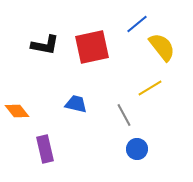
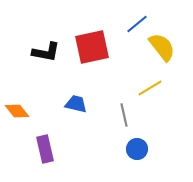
black L-shape: moved 1 px right, 7 px down
gray line: rotated 15 degrees clockwise
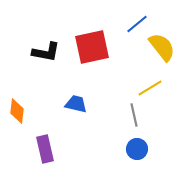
orange diamond: rotated 45 degrees clockwise
gray line: moved 10 px right
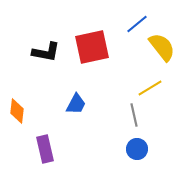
blue trapezoid: rotated 105 degrees clockwise
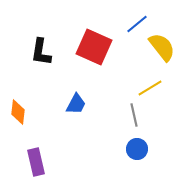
red square: moved 2 px right; rotated 36 degrees clockwise
black L-shape: moved 5 px left; rotated 88 degrees clockwise
orange diamond: moved 1 px right, 1 px down
purple rectangle: moved 9 px left, 13 px down
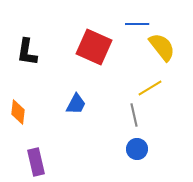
blue line: rotated 40 degrees clockwise
black L-shape: moved 14 px left
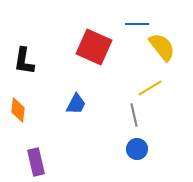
black L-shape: moved 3 px left, 9 px down
orange diamond: moved 2 px up
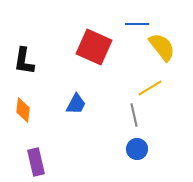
orange diamond: moved 5 px right
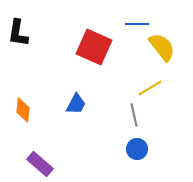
black L-shape: moved 6 px left, 28 px up
purple rectangle: moved 4 px right, 2 px down; rotated 36 degrees counterclockwise
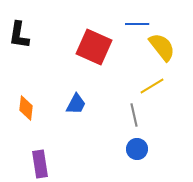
black L-shape: moved 1 px right, 2 px down
yellow line: moved 2 px right, 2 px up
orange diamond: moved 3 px right, 2 px up
purple rectangle: rotated 40 degrees clockwise
